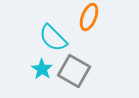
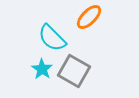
orange ellipse: rotated 24 degrees clockwise
cyan semicircle: moved 1 px left
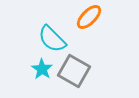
cyan semicircle: moved 1 px down
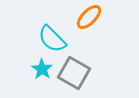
gray square: moved 2 px down
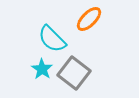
orange ellipse: moved 2 px down
gray square: rotated 8 degrees clockwise
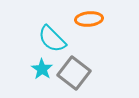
orange ellipse: rotated 40 degrees clockwise
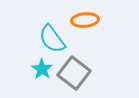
orange ellipse: moved 4 px left, 1 px down
cyan semicircle: rotated 8 degrees clockwise
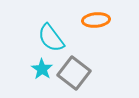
orange ellipse: moved 11 px right
cyan semicircle: moved 1 px left, 1 px up
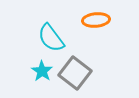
cyan star: moved 2 px down
gray square: moved 1 px right
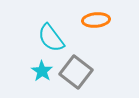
gray square: moved 1 px right, 1 px up
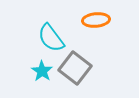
gray square: moved 1 px left, 4 px up
